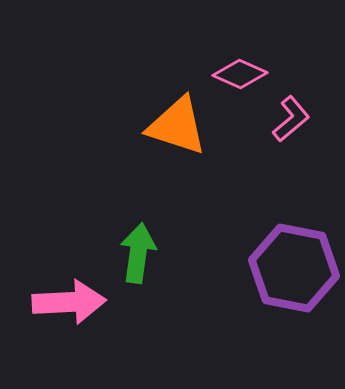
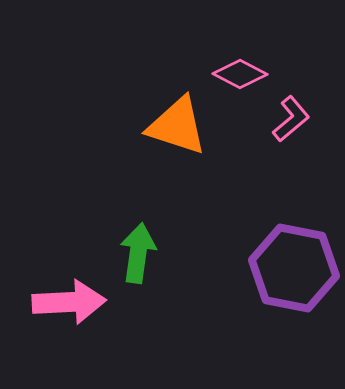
pink diamond: rotated 4 degrees clockwise
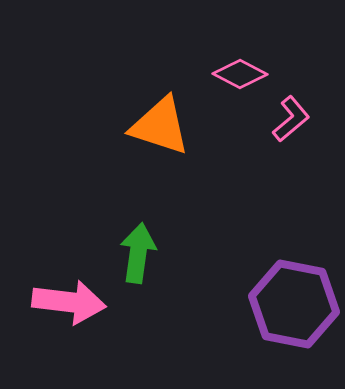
orange triangle: moved 17 px left
purple hexagon: moved 36 px down
pink arrow: rotated 10 degrees clockwise
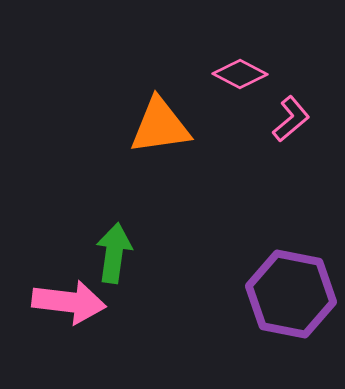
orange triangle: rotated 26 degrees counterclockwise
green arrow: moved 24 px left
purple hexagon: moved 3 px left, 10 px up
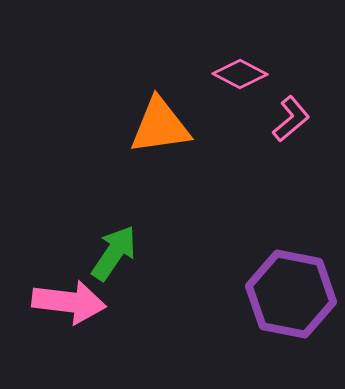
green arrow: rotated 26 degrees clockwise
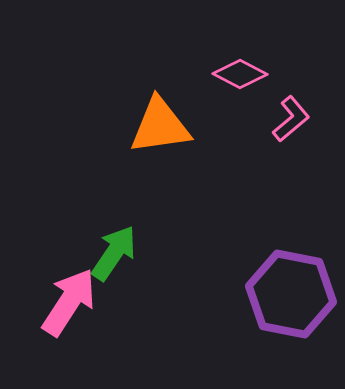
pink arrow: rotated 64 degrees counterclockwise
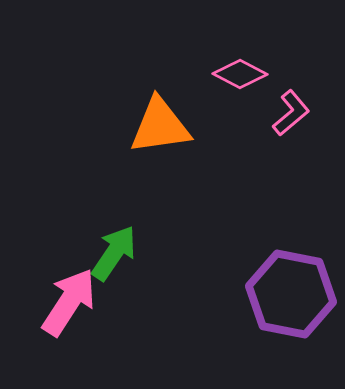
pink L-shape: moved 6 px up
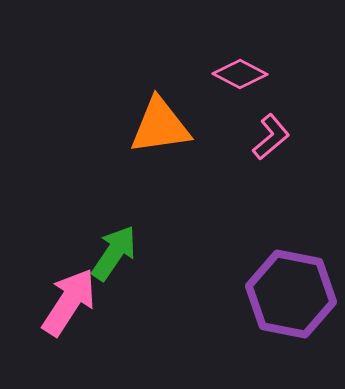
pink L-shape: moved 20 px left, 24 px down
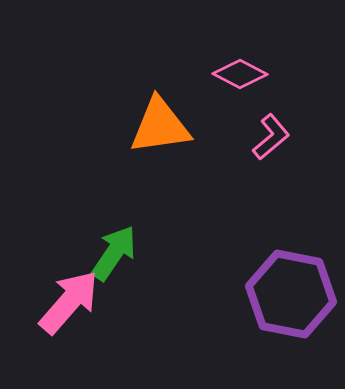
pink arrow: rotated 8 degrees clockwise
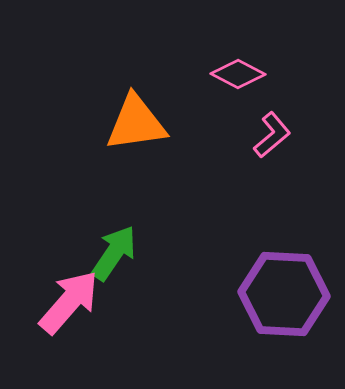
pink diamond: moved 2 px left
orange triangle: moved 24 px left, 3 px up
pink L-shape: moved 1 px right, 2 px up
purple hexagon: moved 7 px left; rotated 8 degrees counterclockwise
